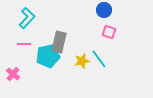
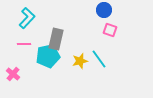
pink square: moved 1 px right, 2 px up
gray rectangle: moved 3 px left, 3 px up
yellow star: moved 2 px left
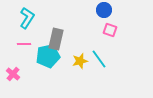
cyan L-shape: rotated 10 degrees counterclockwise
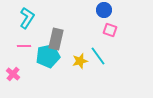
pink line: moved 2 px down
cyan line: moved 1 px left, 3 px up
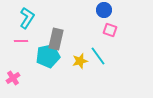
pink line: moved 3 px left, 5 px up
pink cross: moved 4 px down; rotated 16 degrees clockwise
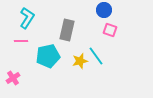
gray rectangle: moved 11 px right, 9 px up
cyan line: moved 2 px left
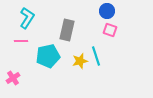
blue circle: moved 3 px right, 1 px down
cyan line: rotated 18 degrees clockwise
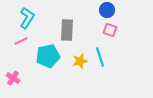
blue circle: moved 1 px up
gray rectangle: rotated 10 degrees counterclockwise
pink line: rotated 24 degrees counterclockwise
cyan line: moved 4 px right, 1 px down
pink cross: rotated 24 degrees counterclockwise
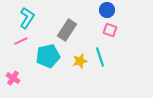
gray rectangle: rotated 30 degrees clockwise
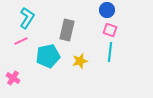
gray rectangle: rotated 20 degrees counterclockwise
cyan line: moved 10 px right, 5 px up; rotated 24 degrees clockwise
